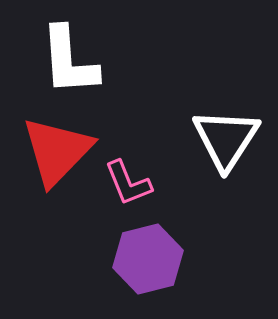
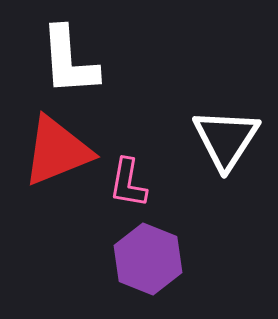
red triangle: rotated 24 degrees clockwise
pink L-shape: rotated 32 degrees clockwise
purple hexagon: rotated 24 degrees counterclockwise
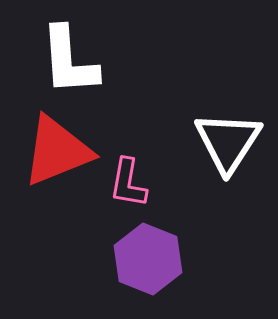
white triangle: moved 2 px right, 3 px down
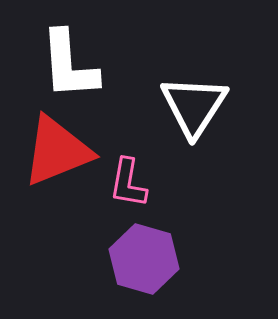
white L-shape: moved 4 px down
white triangle: moved 34 px left, 36 px up
purple hexagon: moved 4 px left; rotated 6 degrees counterclockwise
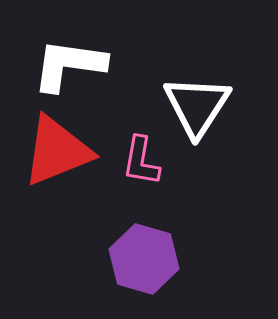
white L-shape: rotated 102 degrees clockwise
white triangle: moved 3 px right
pink L-shape: moved 13 px right, 22 px up
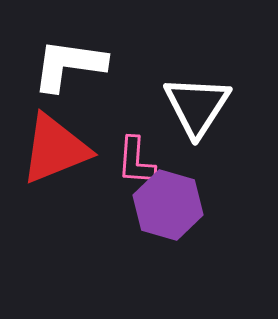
red triangle: moved 2 px left, 2 px up
pink L-shape: moved 5 px left; rotated 6 degrees counterclockwise
purple hexagon: moved 24 px right, 54 px up
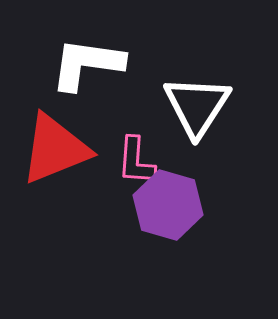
white L-shape: moved 18 px right, 1 px up
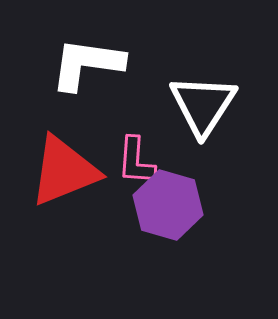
white triangle: moved 6 px right, 1 px up
red triangle: moved 9 px right, 22 px down
